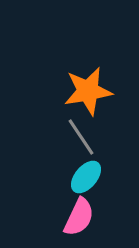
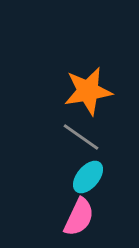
gray line: rotated 21 degrees counterclockwise
cyan ellipse: moved 2 px right
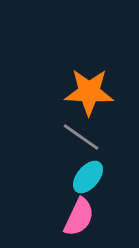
orange star: moved 1 px right, 1 px down; rotated 12 degrees clockwise
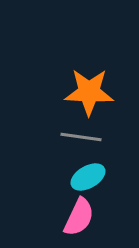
gray line: rotated 27 degrees counterclockwise
cyan ellipse: rotated 20 degrees clockwise
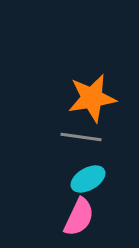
orange star: moved 3 px right, 6 px down; rotated 12 degrees counterclockwise
cyan ellipse: moved 2 px down
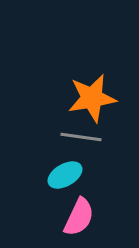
cyan ellipse: moved 23 px left, 4 px up
